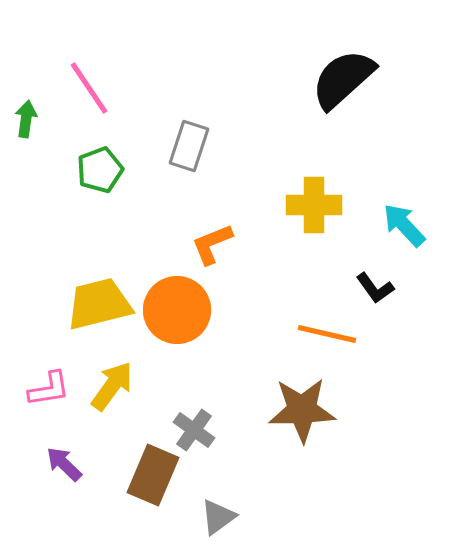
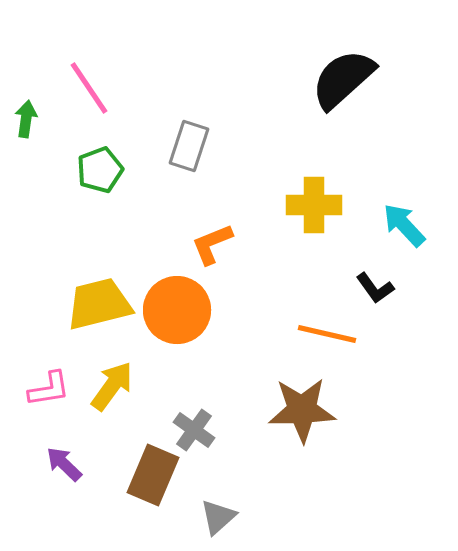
gray triangle: rotated 6 degrees counterclockwise
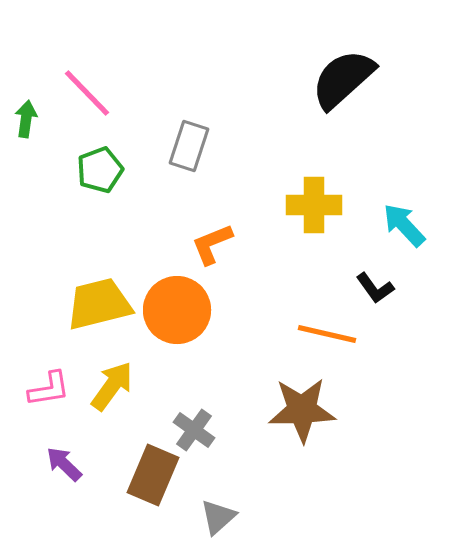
pink line: moved 2 px left, 5 px down; rotated 10 degrees counterclockwise
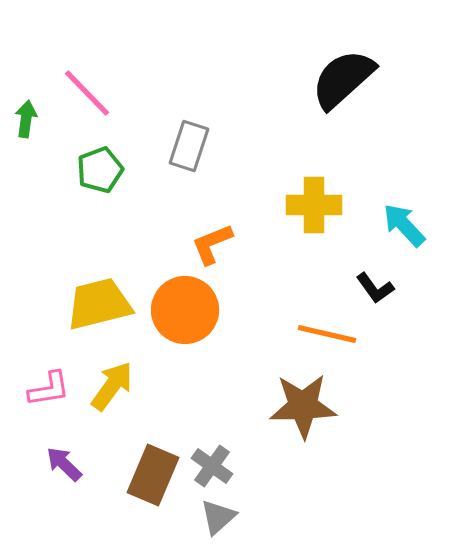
orange circle: moved 8 px right
brown star: moved 1 px right, 4 px up
gray cross: moved 18 px right, 36 px down
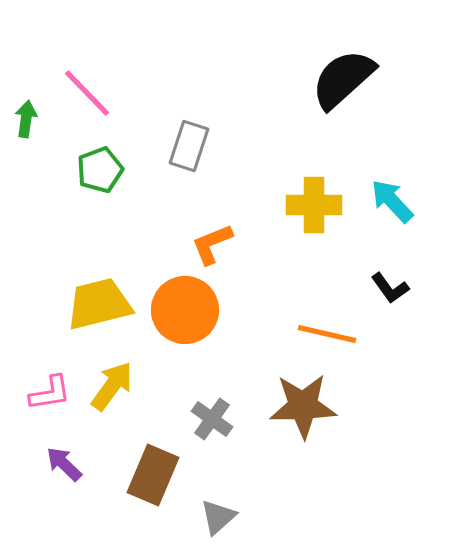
cyan arrow: moved 12 px left, 24 px up
black L-shape: moved 15 px right
pink L-shape: moved 1 px right, 4 px down
gray cross: moved 47 px up
